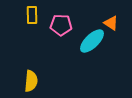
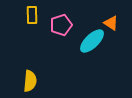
pink pentagon: rotated 20 degrees counterclockwise
yellow semicircle: moved 1 px left
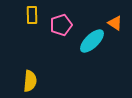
orange triangle: moved 4 px right
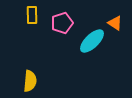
pink pentagon: moved 1 px right, 2 px up
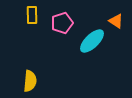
orange triangle: moved 1 px right, 2 px up
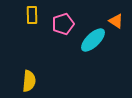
pink pentagon: moved 1 px right, 1 px down
cyan ellipse: moved 1 px right, 1 px up
yellow semicircle: moved 1 px left
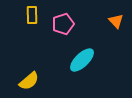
orange triangle: rotated 14 degrees clockwise
cyan ellipse: moved 11 px left, 20 px down
yellow semicircle: rotated 45 degrees clockwise
